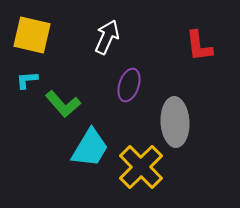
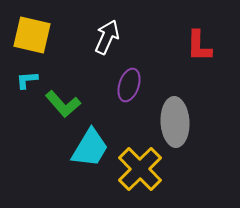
red L-shape: rotated 8 degrees clockwise
yellow cross: moved 1 px left, 2 px down
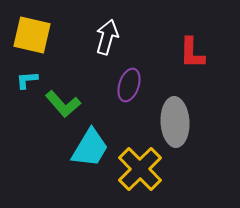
white arrow: rotated 8 degrees counterclockwise
red L-shape: moved 7 px left, 7 px down
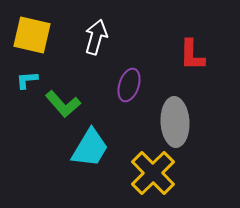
white arrow: moved 11 px left
red L-shape: moved 2 px down
yellow cross: moved 13 px right, 4 px down
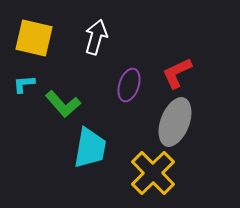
yellow square: moved 2 px right, 3 px down
red L-shape: moved 15 px left, 18 px down; rotated 64 degrees clockwise
cyan L-shape: moved 3 px left, 4 px down
gray ellipse: rotated 24 degrees clockwise
cyan trapezoid: rotated 21 degrees counterclockwise
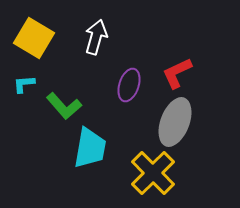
yellow square: rotated 18 degrees clockwise
green L-shape: moved 1 px right, 2 px down
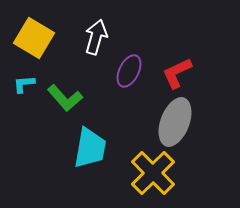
purple ellipse: moved 14 px up; rotated 8 degrees clockwise
green L-shape: moved 1 px right, 8 px up
